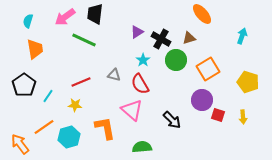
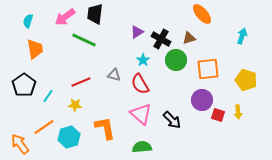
orange square: rotated 25 degrees clockwise
yellow pentagon: moved 2 px left, 2 px up
pink triangle: moved 9 px right, 4 px down
yellow arrow: moved 5 px left, 5 px up
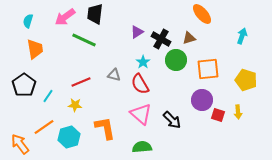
cyan star: moved 2 px down
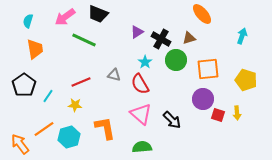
black trapezoid: moved 3 px right; rotated 75 degrees counterclockwise
cyan star: moved 2 px right
purple circle: moved 1 px right, 1 px up
yellow arrow: moved 1 px left, 1 px down
orange line: moved 2 px down
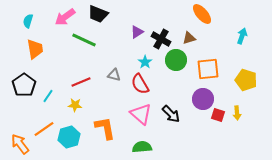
black arrow: moved 1 px left, 6 px up
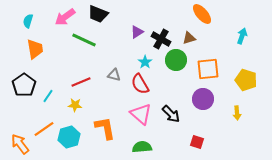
red square: moved 21 px left, 27 px down
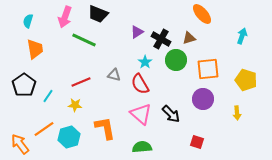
pink arrow: rotated 35 degrees counterclockwise
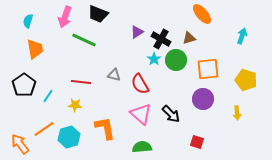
cyan star: moved 9 px right, 3 px up
red line: rotated 30 degrees clockwise
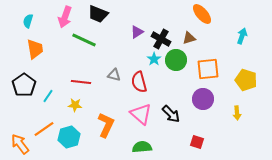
red semicircle: moved 1 px left, 2 px up; rotated 15 degrees clockwise
orange L-shape: moved 1 px right, 3 px up; rotated 35 degrees clockwise
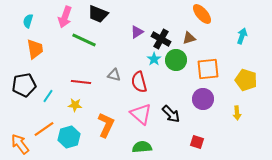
black pentagon: rotated 25 degrees clockwise
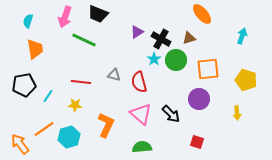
purple circle: moved 4 px left
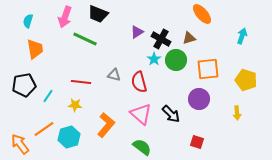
green line: moved 1 px right, 1 px up
orange L-shape: rotated 15 degrees clockwise
green semicircle: rotated 42 degrees clockwise
